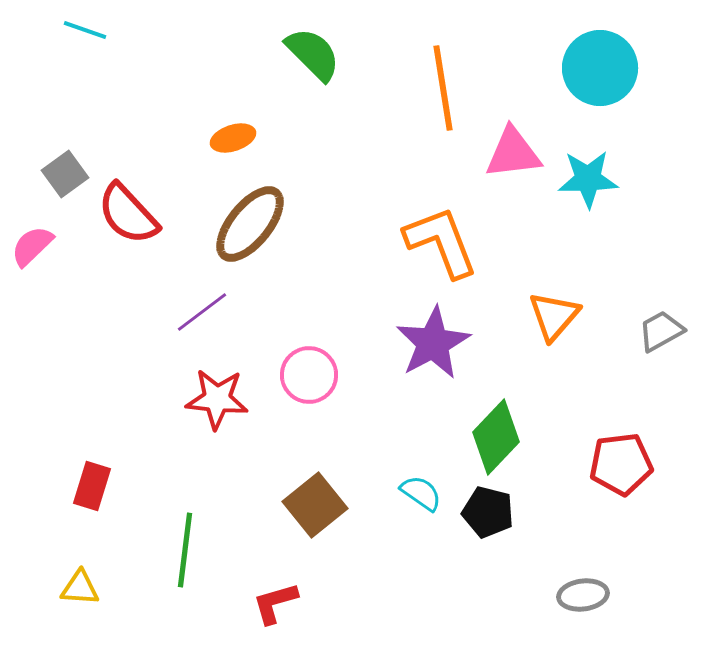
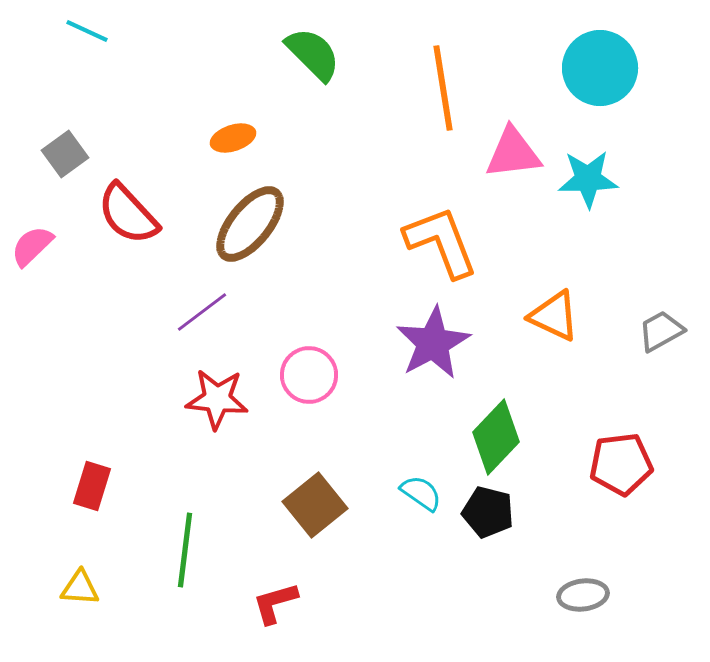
cyan line: moved 2 px right, 1 px down; rotated 6 degrees clockwise
gray square: moved 20 px up
orange triangle: rotated 46 degrees counterclockwise
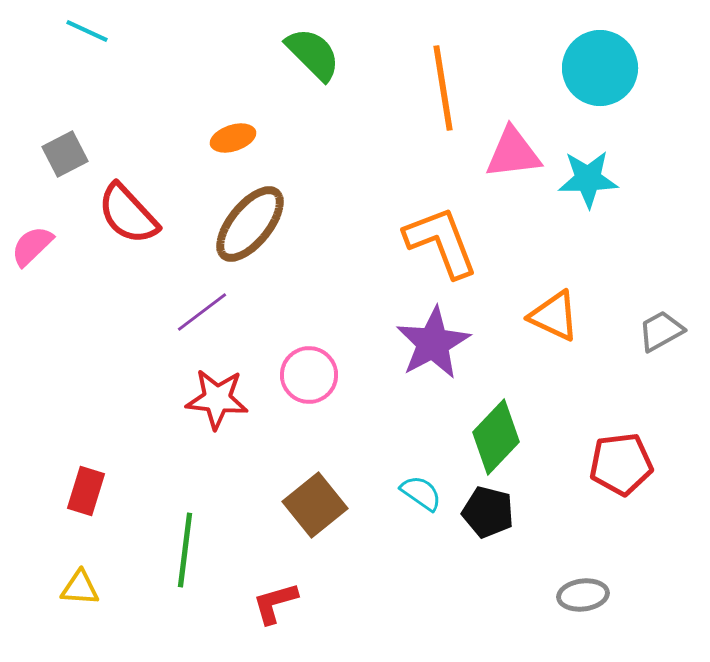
gray square: rotated 9 degrees clockwise
red rectangle: moved 6 px left, 5 px down
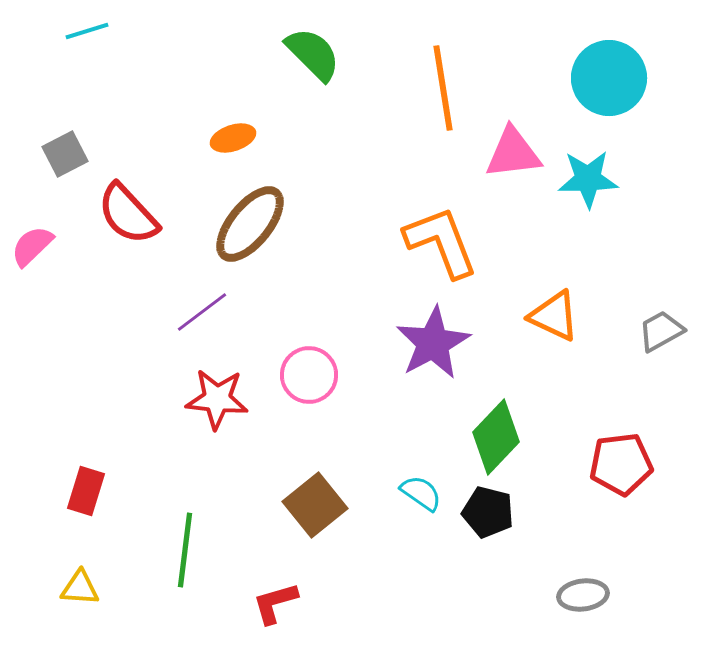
cyan line: rotated 42 degrees counterclockwise
cyan circle: moved 9 px right, 10 px down
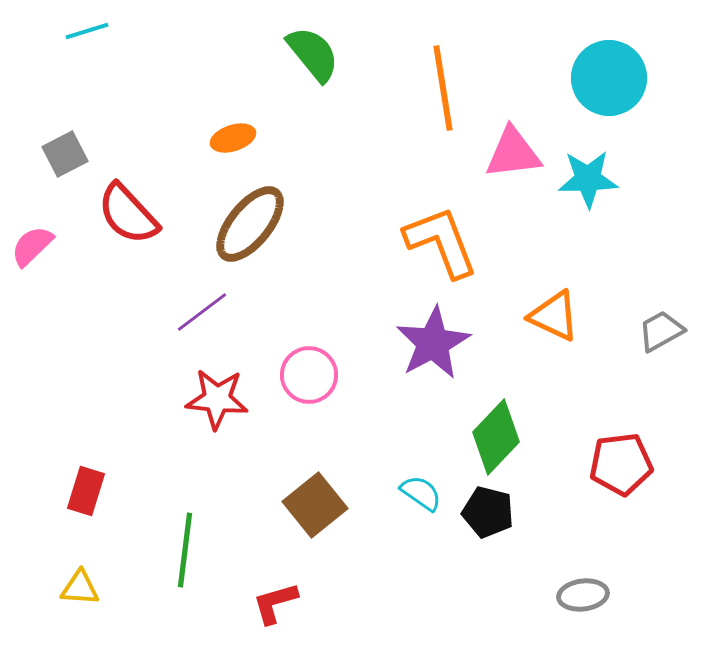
green semicircle: rotated 6 degrees clockwise
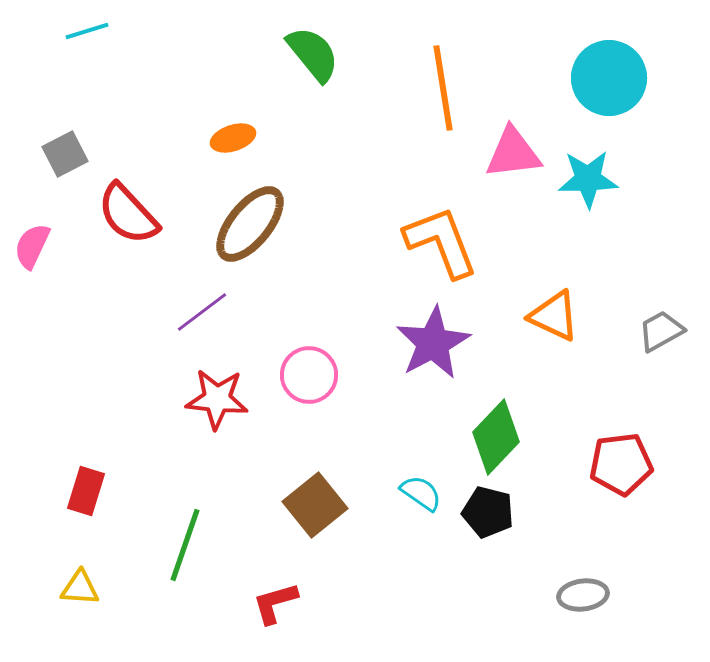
pink semicircle: rotated 21 degrees counterclockwise
green line: moved 5 px up; rotated 12 degrees clockwise
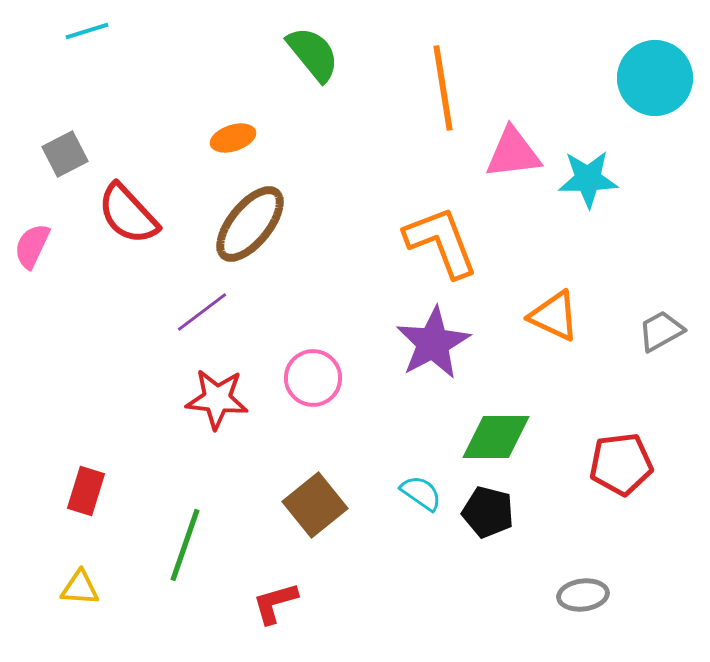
cyan circle: moved 46 px right
pink circle: moved 4 px right, 3 px down
green diamond: rotated 46 degrees clockwise
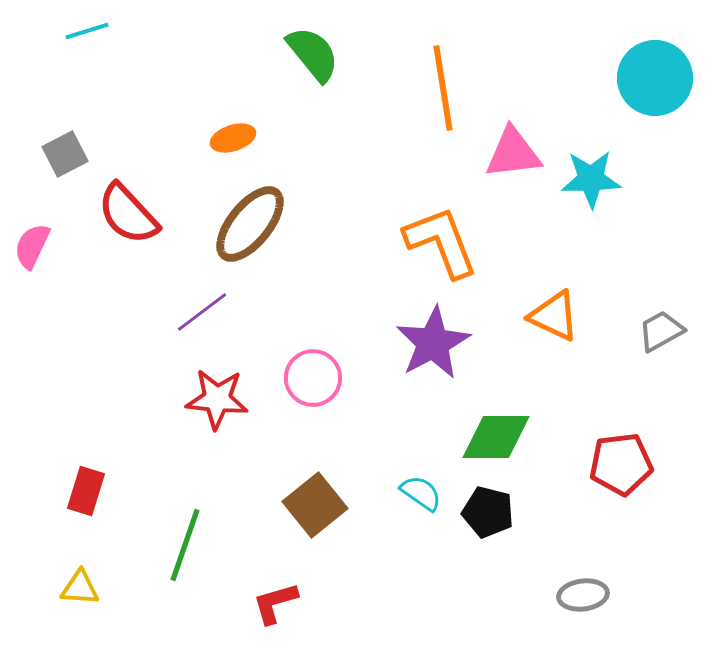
cyan star: moved 3 px right
